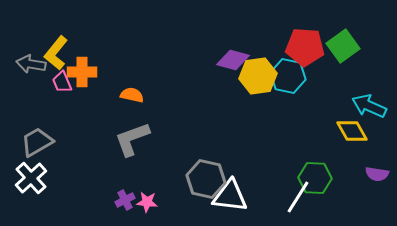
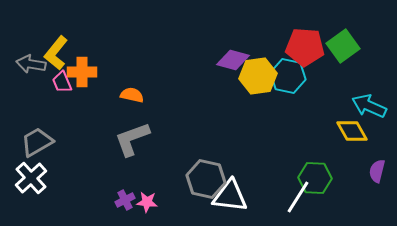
purple semicircle: moved 3 px up; rotated 95 degrees clockwise
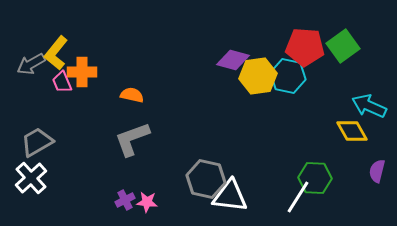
gray arrow: rotated 40 degrees counterclockwise
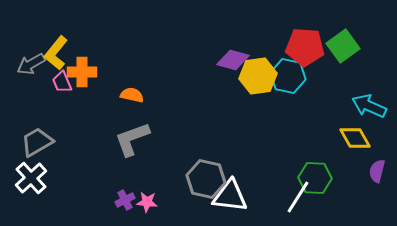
yellow diamond: moved 3 px right, 7 px down
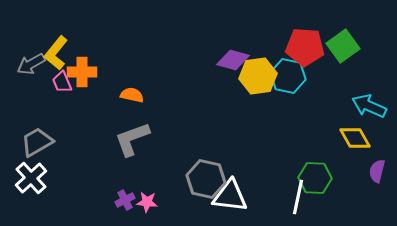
white line: rotated 20 degrees counterclockwise
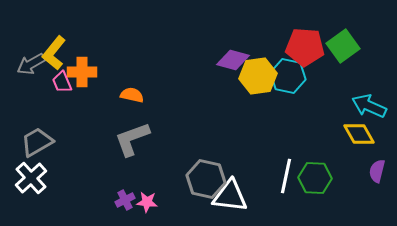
yellow L-shape: moved 2 px left
yellow diamond: moved 4 px right, 4 px up
white line: moved 12 px left, 21 px up
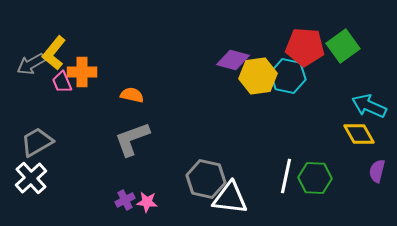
white triangle: moved 2 px down
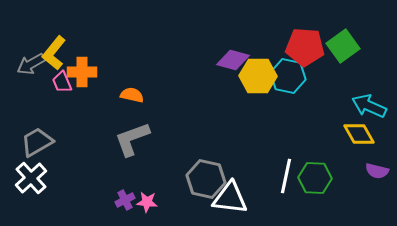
yellow hexagon: rotated 9 degrees clockwise
purple semicircle: rotated 90 degrees counterclockwise
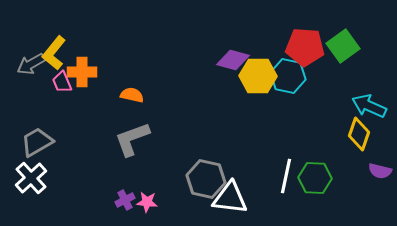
yellow diamond: rotated 48 degrees clockwise
purple semicircle: moved 3 px right
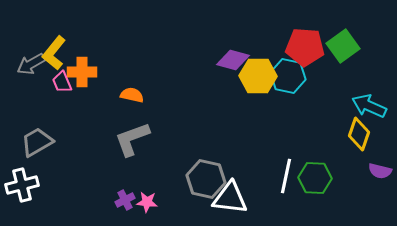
white cross: moved 9 px left, 7 px down; rotated 28 degrees clockwise
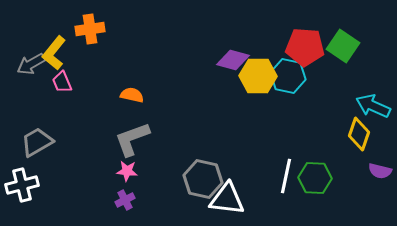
green square: rotated 20 degrees counterclockwise
orange cross: moved 8 px right, 43 px up; rotated 8 degrees counterclockwise
cyan arrow: moved 4 px right
gray hexagon: moved 3 px left
white triangle: moved 3 px left, 1 px down
pink star: moved 20 px left, 31 px up
